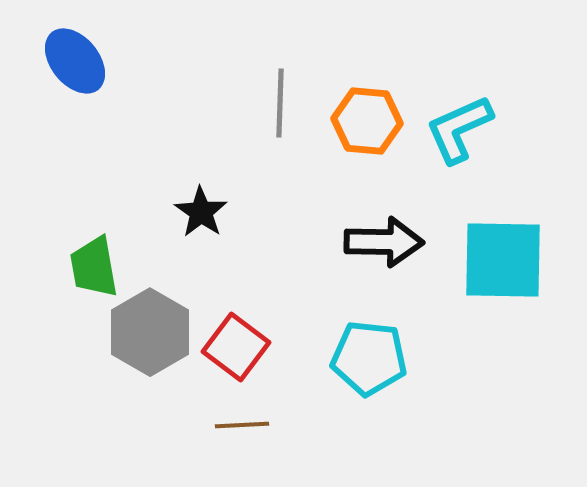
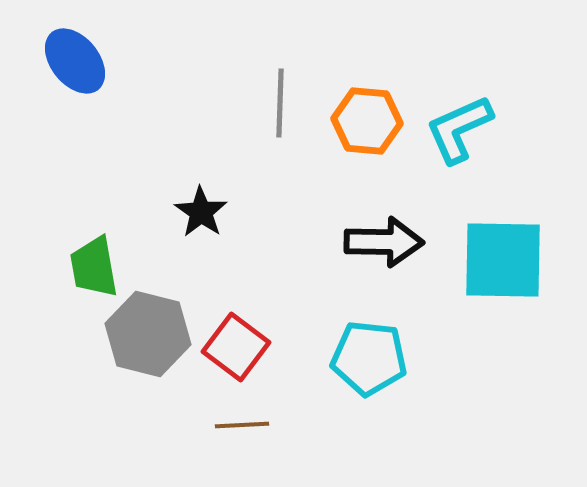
gray hexagon: moved 2 px left, 2 px down; rotated 16 degrees counterclockwise
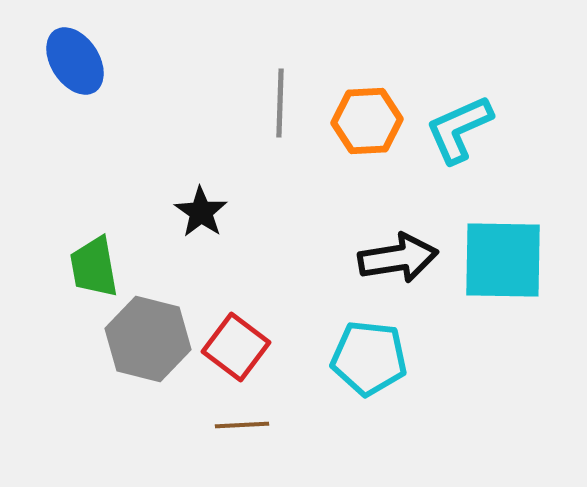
blue ellipse: rotated 6 degrees clockwise
orange hexagon: rotated 8 degrees counterclockwise
black arrow: moved 14 px right, 16 px down; rotated 10 degrees counterclockwise
gray hexagon: moved 5 px down
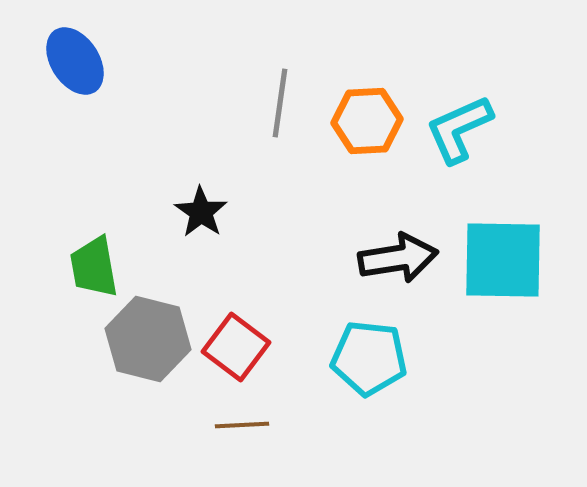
gray line: rotated 6 degrees clockwise
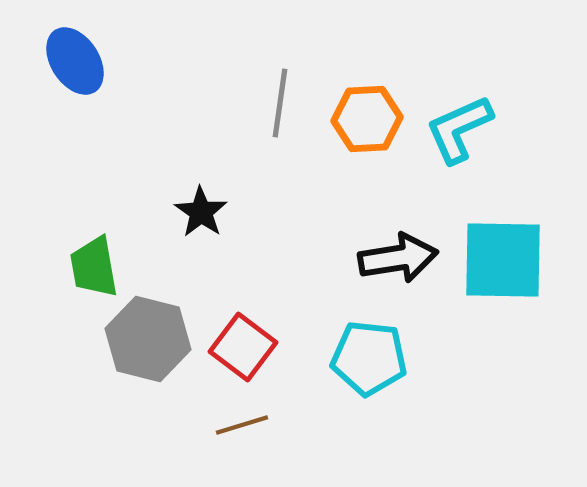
orange hexagon: moved 2 px up
red square: moved 7 px right
brown line: rotated 14 degrees counterclockwise
